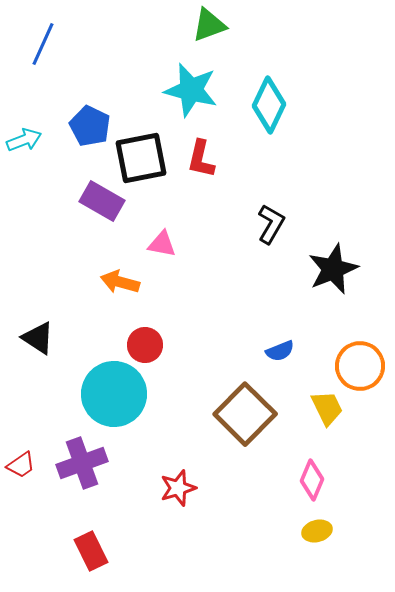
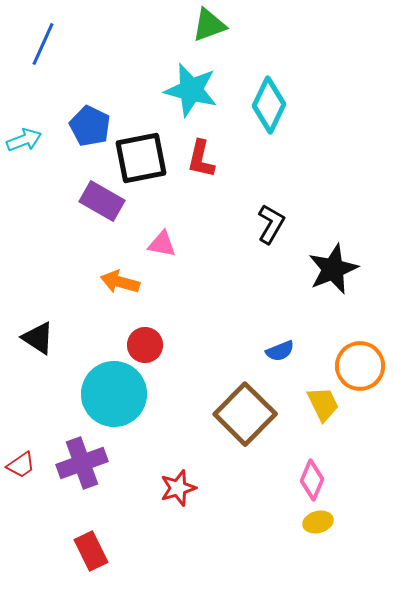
yellow trapezoid: moved 4 px left, 4 px up
yellow ellipse: moved 1 px right, 9 px up
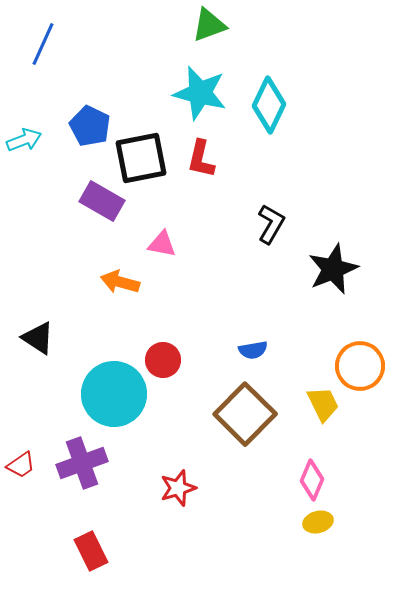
cyan star: moved 9 px right, 3 px down
red circle: moved 18 px right, 15 px down
blue semicircle: moved 27 px left, 1 px up; rotated 12 degrees clockwise
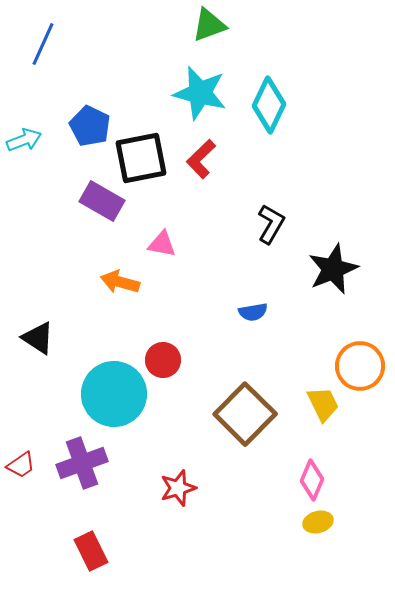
red L-shape: rotated 33 degrees clockwise
blue semicircle: moved 38 px up
